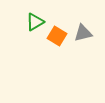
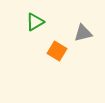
orange square: moved 15 px down
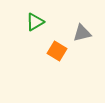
gray triangle: moved 1 px left
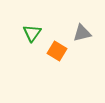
green triangle: moved 3 px left, 11 px down; rotated 24 degrees counterclockwise
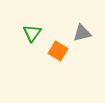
orange square: moved 1 px right
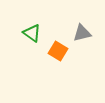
green triangle: rotated 30 degrees counterclockwise
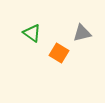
orange square: moved 1 px right, 2 px down
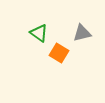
green triangle: moved 7 px right
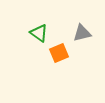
orange square: rotated 36 degrees clockwise
